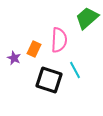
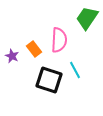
green trapezoid: rotated 15 degrees counterclockwise
orange rectangle: rotated 63 degrees counterclockwise
purple star: moved 2 px left, 2 px up
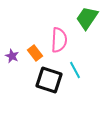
orange rectangle: moved 1 px right, 4 px down
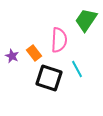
green trapezoid: moved 1 px left, 2 px down
orange rectangle: moved 1 px left
cyan line: moved 2 px right, 1 px up
black square: moved 2 px up
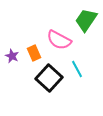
pink semicircle: rotated 115 degrees clockwise
orange rectangle: rotated 14 degrees clockwise
black square: rotated 24 degrees clockwise
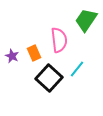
pink semicircle: rotated 125 degrees counterclockwise
cyan line: rotated 66 degrees clockwise
